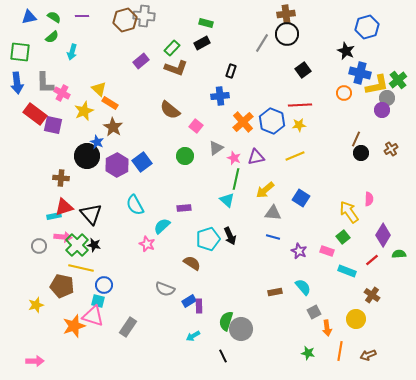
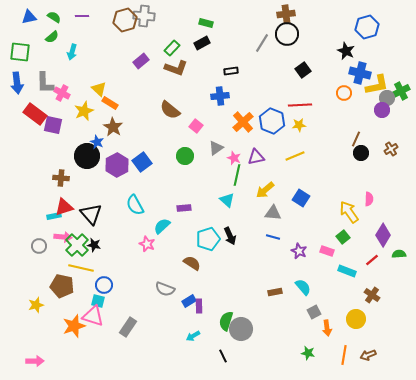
black rectangle at (231, 71): rotated 64 degrees clockwise
green cross at (398, 80): moved 3 px right, 11 px down; rotated 12 degrees clockwise
green line at (236, 179): moved 1 px right, 4 px up
orange line at (340, 351): moved 4 px right, 4 px down
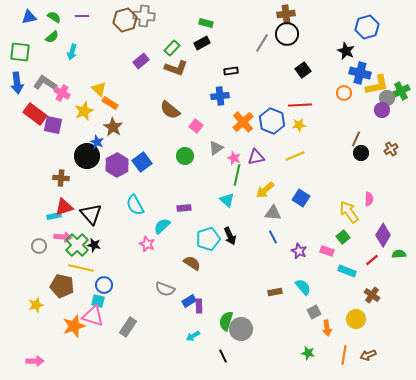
gray L-shape at (45, 83): rotated 125 degrees clockwise
blue line at (273, 237): rotated 48 degrees clockwise
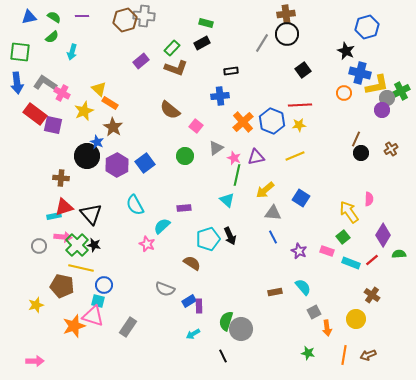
blue square at (142, 162): moved 3 px right, 1 px down
cyan rectangle at (347, 271): moved 4 px right, 8 px up
cyan arrow at (193, 336): moved 2 px up
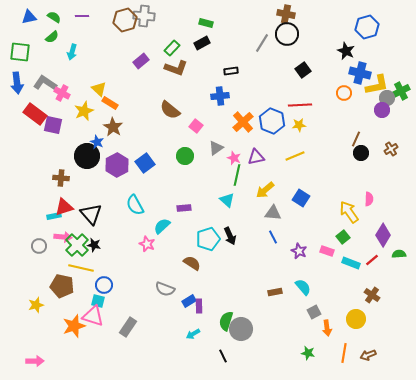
brown cross at (286, 14): rotated 18 degrees clockwise
orange line at (344, 355): moved 2 px up
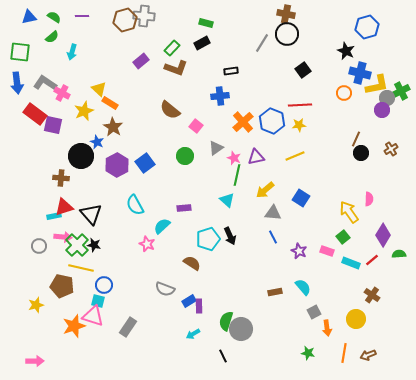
black circle at (87, 156): moved 6 px left
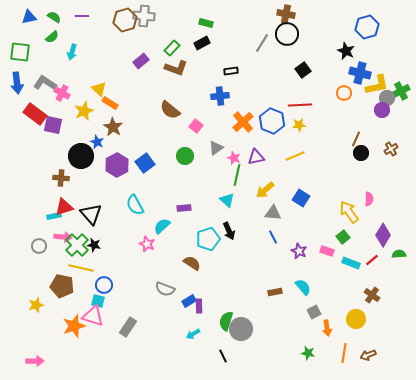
black arrow at (230, 236): moved 1 px left, 5 px up
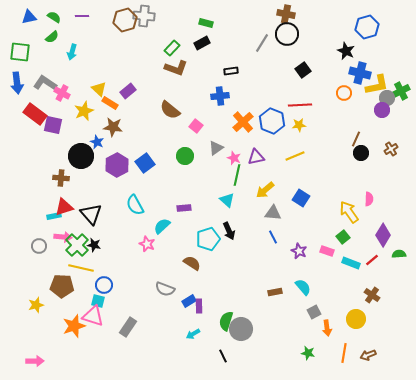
purple rectangle at (141, 61): moved 13 px left, 30 px down
brown star at (113, 127): rotated 24 degrees counterclockwise
brown pentagon at (62, 286): rotated 10 degrees counterclockwise
